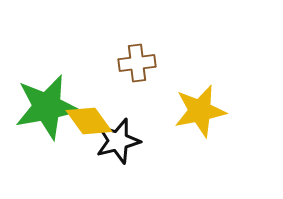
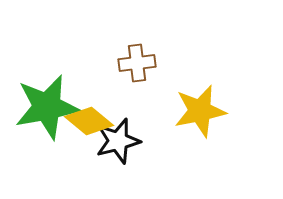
yellow diamond: rotated 15 degrees counterclockwise
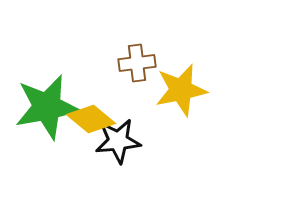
yellow star: moved 19 px left, 21 px up
yellow diamond: moved 2 px right, 2 px up
black star: rotated 9 degrees clockwise
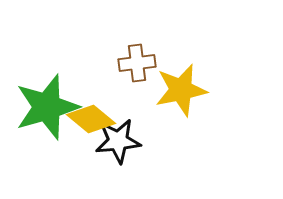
green star: rotated 6 degrees counterclockwise
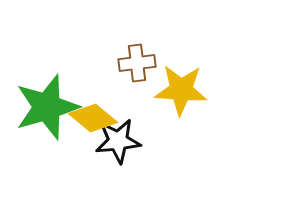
yellow star: rotated 16 degrees clockwise
yellow diamond: moved 2 px right, 1 px up
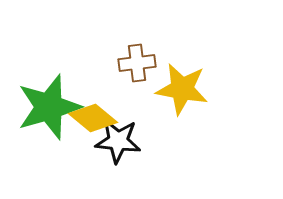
yellow star: moved 1 px right, 1 px up; rotated 6 degrees clockwise
green star: moved 2 px right
black star: rotated 12 degrees clockwise
